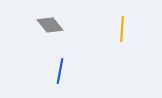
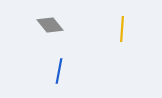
blue line: moved 1 px left
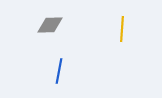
gray diamond: rotated 52 degrees counterclockwise
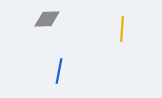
gray diamond: moved 3 px left, 6 px up
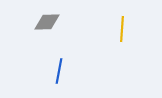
gray diamond: moved 3 px down
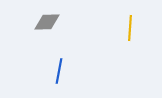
yellow line: moved 8 px right, 1 px up
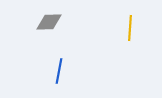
gray diamond: moved 2 px right
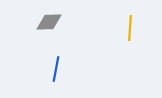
blue line: moved 3 px left, 2 px up
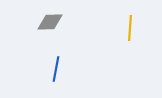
gray diamond: moved 1 px right
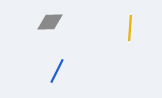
blue line: moved 1 px right, 2 px down; rotated 15 degrees clockwise
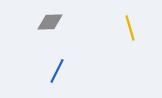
yellow line: rotated 20 degrees counterclockwise
